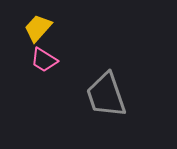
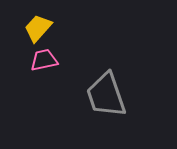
pink trapezoid: rotated 136 degrees clockwise
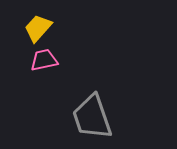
gray trapezoid: moved 14 px left, 22 px down
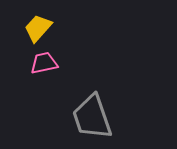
pink trapezoid: moved 3 px down
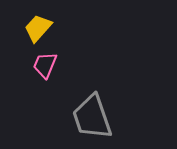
pink trapezoid: moved 1 px right, 2 px down; rotated 56 degrees counterclockwise
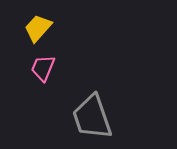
pink trapezoid: moved 2 px left, 3 px down
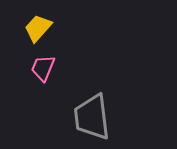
gray trapezoid: rotated 12 degrees clockwise
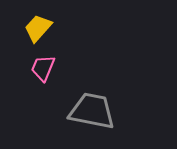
gray trapezoid: moved 6 px up; rotated 108 degrees clockwise
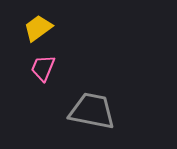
yellow trapezoid: rotated 12 degrees clockwise
